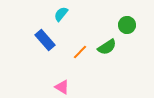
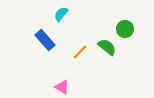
green circle: moved 2 px left, 4 px down
green semicircle: rotated 108 degrees counterclockwise
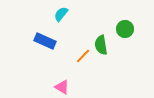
blue rectangle: moved 1 px down; rotated 25 degrees counterclockwise
green semicircle: moved 6 px left, 2 px up; rotated 138 degrees counterclockwise
orange line: moved 3 px right, 4 px down
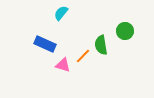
cyan semicircle: moved 1 px up
green circle: moved 2 px down
blue rectangle: moved 3 px down
pink triangle: moved 1 px right, 22 px up; rotated 14 degrees counterclockwise
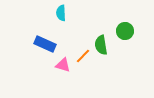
cyan semicircle: rotated 42 degrees counterclockwise
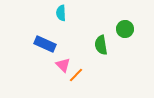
green circle: moved 2 px up
orange line: moved 7 px left, 19 px down
pink triangle: rotated 28 degrees clockwise
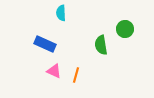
pink triangle: moved 9 px left, 6 px down; rotated 21 degrees counterclockwise
orange line: rotated 28 degrees counterclockwise
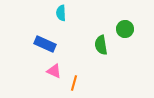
orange line: moved 2 px left, 8 px down
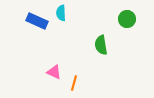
green circle: moved 2 px right, 10 px up
blue rectangle: moved 8 px left, 23 px up
pink triangle: moved 1 px down
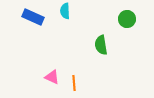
cyan semicircle: moved 4 px right, 2 px up
blue rectangle: moved 4 px left, 4 px up
pink triangle: moved 2 px left, 5 px down
orange line: rotated 21 degrees counterclockwise
